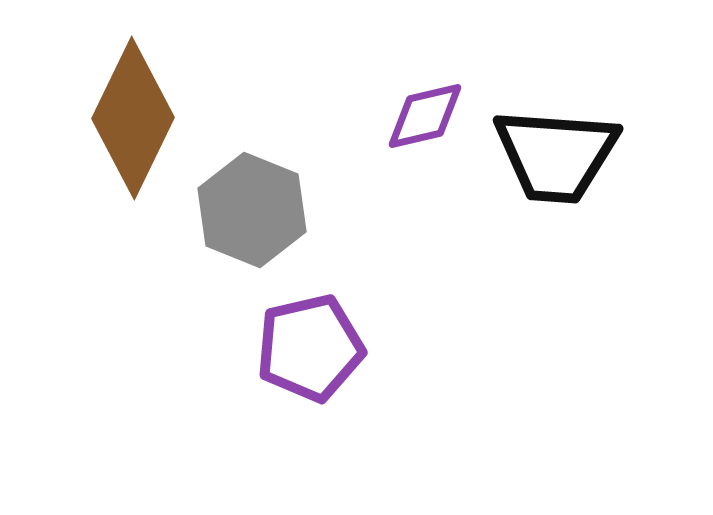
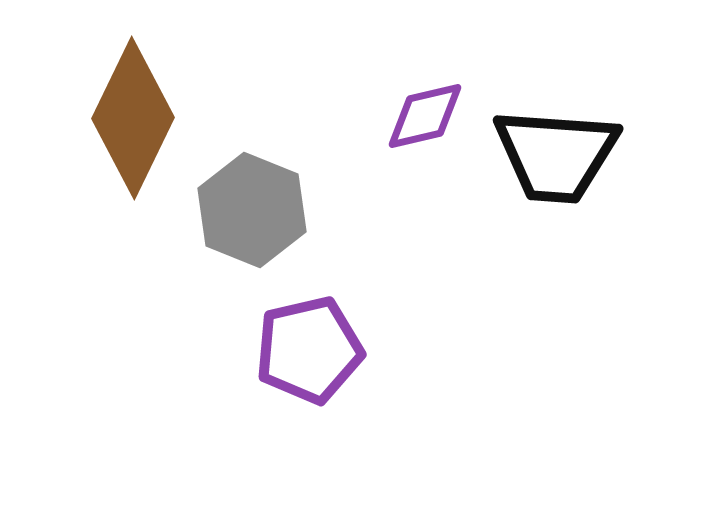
purple pentagon: moved 1 px left, 2 px down
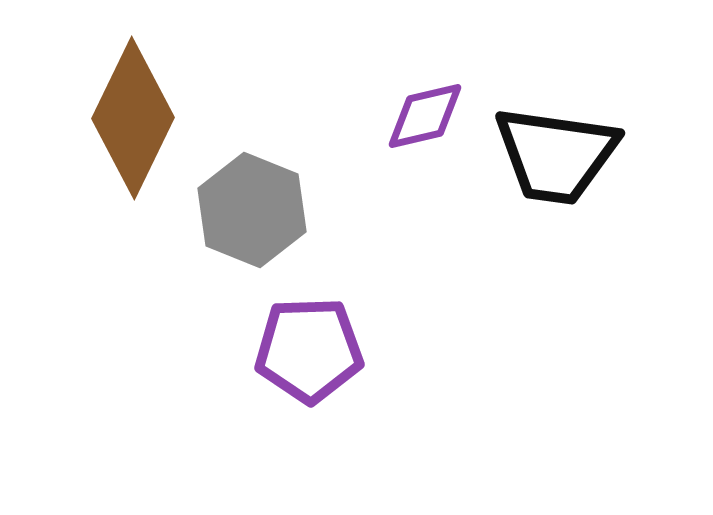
black trapezoid: rotated 4 degrees clockwise
purple pentagon: rotated 11 degrees clockwise
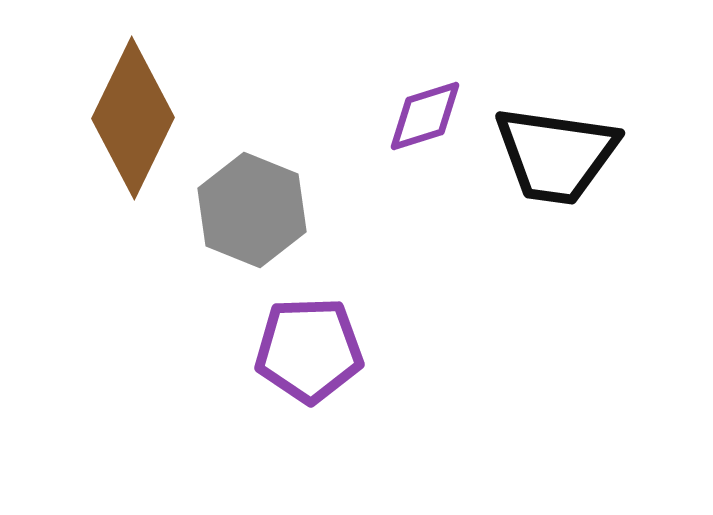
purple diamond: rotated 4 degrees counterclockwise
